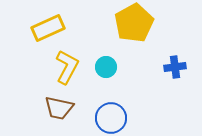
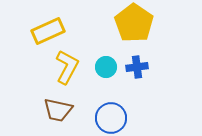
yellow pentagon: rotated 9 degrees counterclockwise
yellow rectangle: moved 3 px down
blue cross: moved 38 px left
brown trapezoid: moved 1 px left, 2 px down
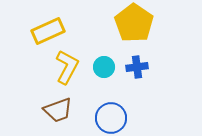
cyan circle: moved 2 px left
brown trapezoid: rotated 32 degrees counterclockwise
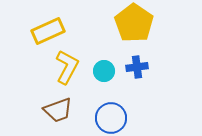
cyan circle: moved 4 px down
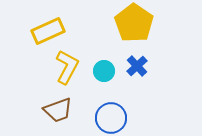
blue cross: moved 1 px up; rotated 35 degrees counterclockwise
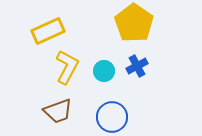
blue cross: rotated 15 degrees clockwise
brown trapezoid: moved 1 px down
blue circle: moved 1 px right, 1 px up
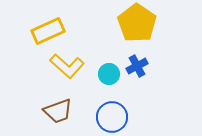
yellow pentagon: moved 3 px right
yellow L-shape: moved 1 px up; rotated 104 degrees clockwise
cyan circle: moved 5 px right, 3 px down
